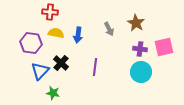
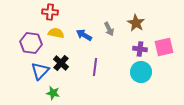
blue arrow: moved 6 px right; rotated 112 degrees clockwise
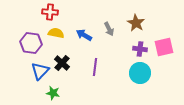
black cross: moved 1 px right
cyan circle: moved 1 px left, 1 px down
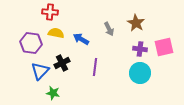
blue arrow: moved 3 px left, 4 px down
black cross: rotated 21 degrees clockwise
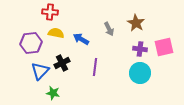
purple hexagon: rotated 15 degrees counterclockwise
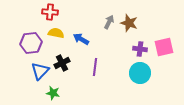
brown star: moved 7 px left; rotated 12 degrees counterclockwise
gray arrow: moved 7 px up; rotated 128 degrees counterclockwise
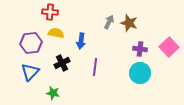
blue arrow: moved 2 px down; rotated 112 degrees counterclockwise
pink square: moved 5 px right; rotated 30 degrees counterclockwise
blue triangle: moved 10 px left, 1 px down
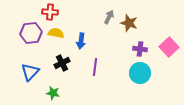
gray arrow: moved 5 px up
purple hexagon: moved 10 px up
